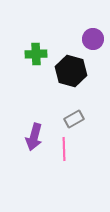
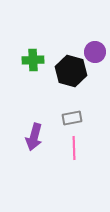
purple circle: moved 2 px right, 13 px down
green cross: moved 3 px left, 6 px down
gray rectangle: moved 2 px left, 1 px up; rotated 18 degrees clockwise
pink line: moved 10 px right, 1 px up
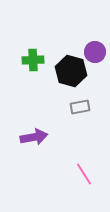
gray rectangle: moved 8 px right, 11 px up
purple arrow: rotated 116 degrees counterclockwise
pink line: moved 10 px right, 26 px down; rotated 30 degrees counterclockwise
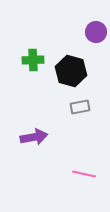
purple circle: moved 1 px right, 20 px up
pink line: rotated 45 degrees counterclockwise
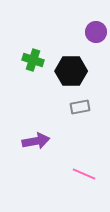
green cross: rotated 20 degrees clockwise
black hexagon: rotated 16 degrees counterclockwise
purple arrow: moved 2 px right, 4 px down
pink line: rotated 10 degrees clockwise
